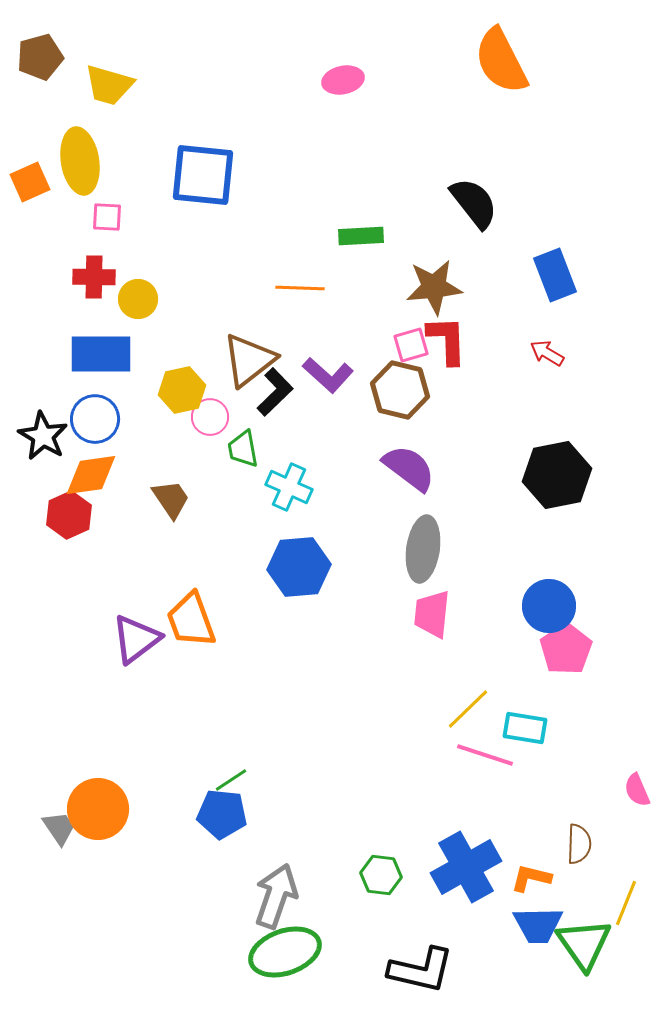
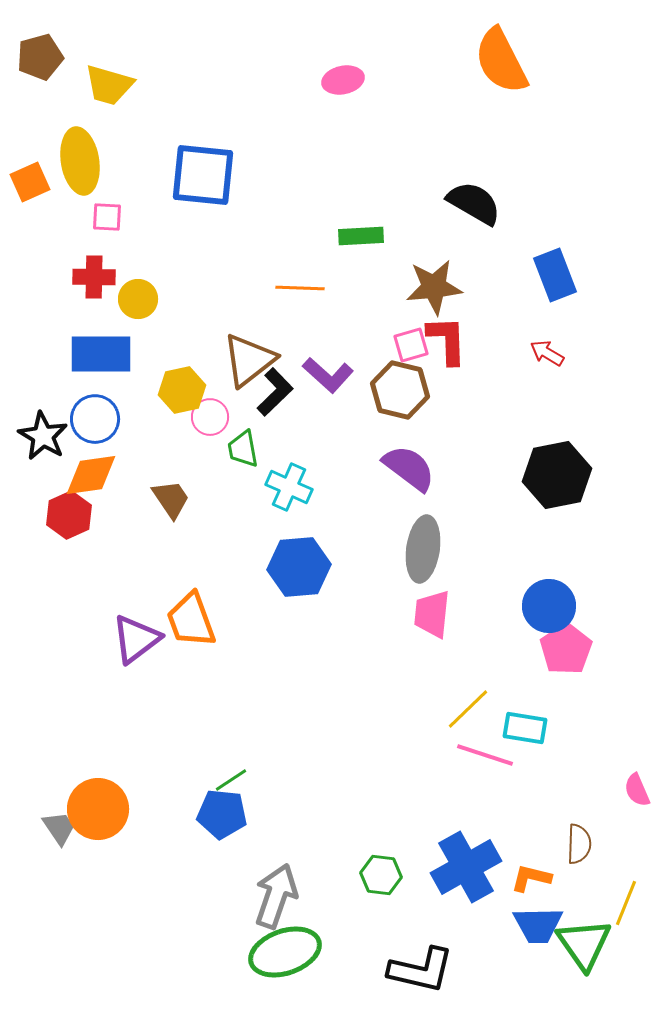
black semicircle at (474, 203): rotated 22 degrees counterclockwise
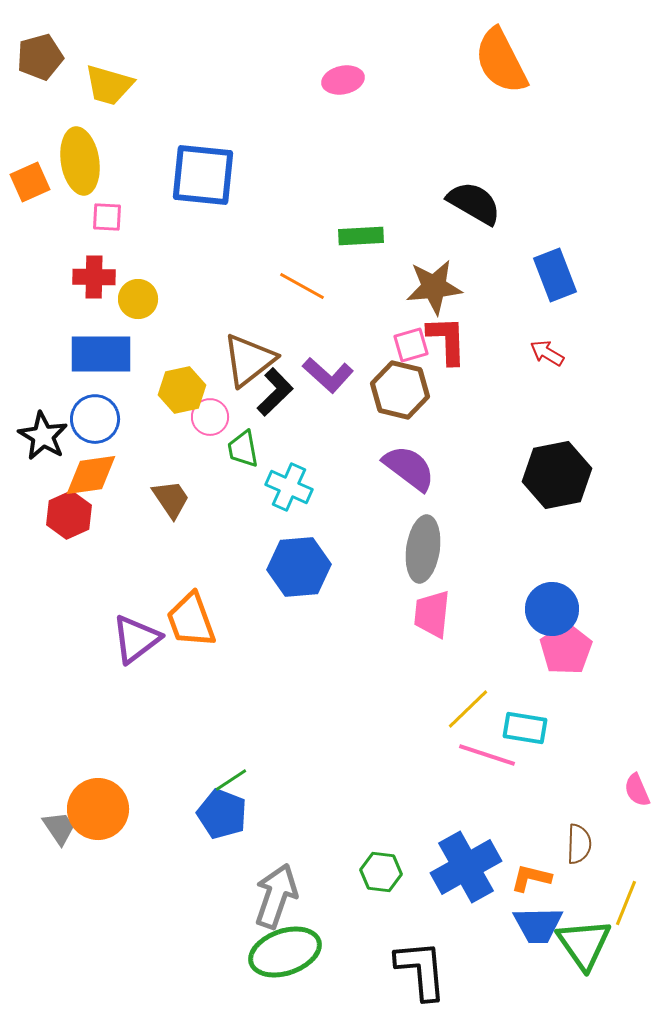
orange line at (300, 288): moved 2 px right, 2 px up; rotated 27 degrees clockwise
blue circle at (549, 606): moved 3 px right, 3 px down
pink line at (485, 755): moved 2 px right
blue pentagon at (222, 814): rotated 15 degrees clockwise
green hexagon at (381, 875): moved 3 px up
black L-shape at (421, 970): rotated 108 degrees counterclockwise
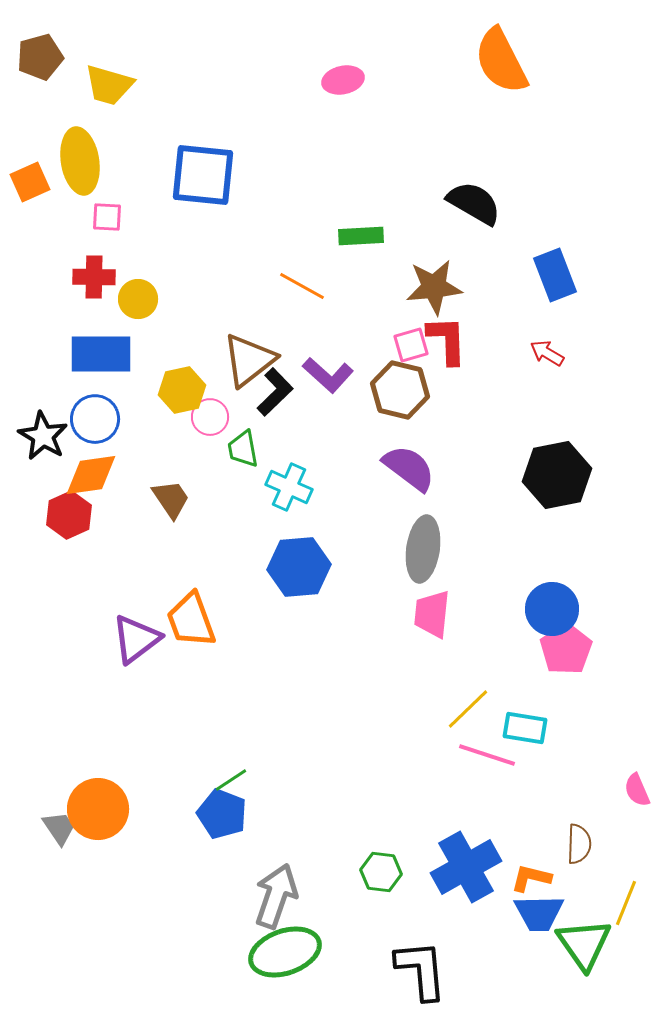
blue trapezoid at (538, 925): moved 1 px right, 12 px up
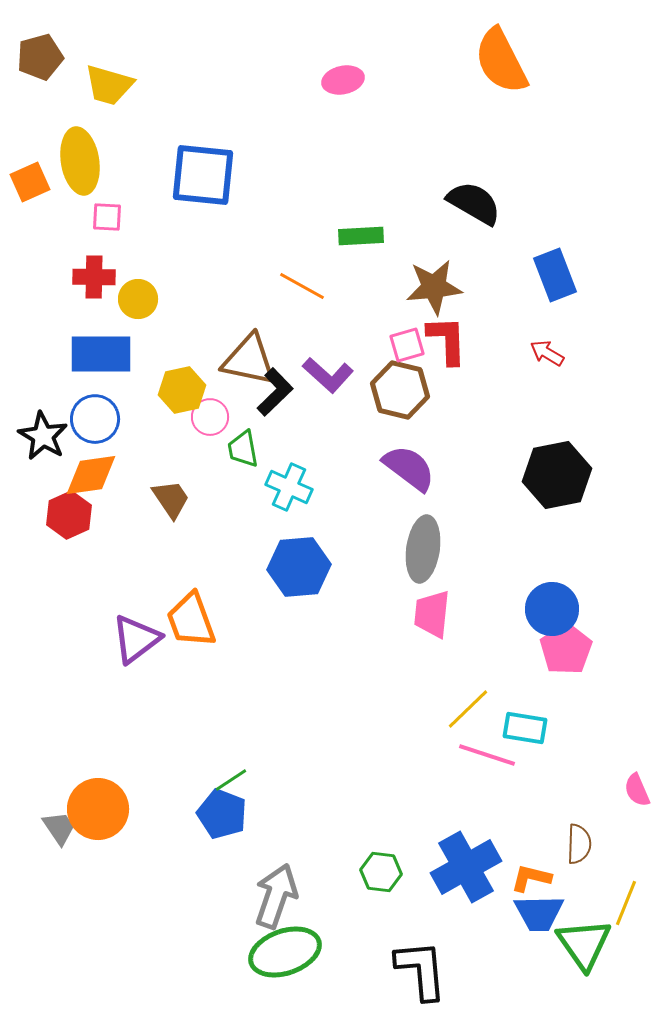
pink square at (411, 345): moved 4 px left
brown triangle at (249, 360): rotated 50 degrees clockwise
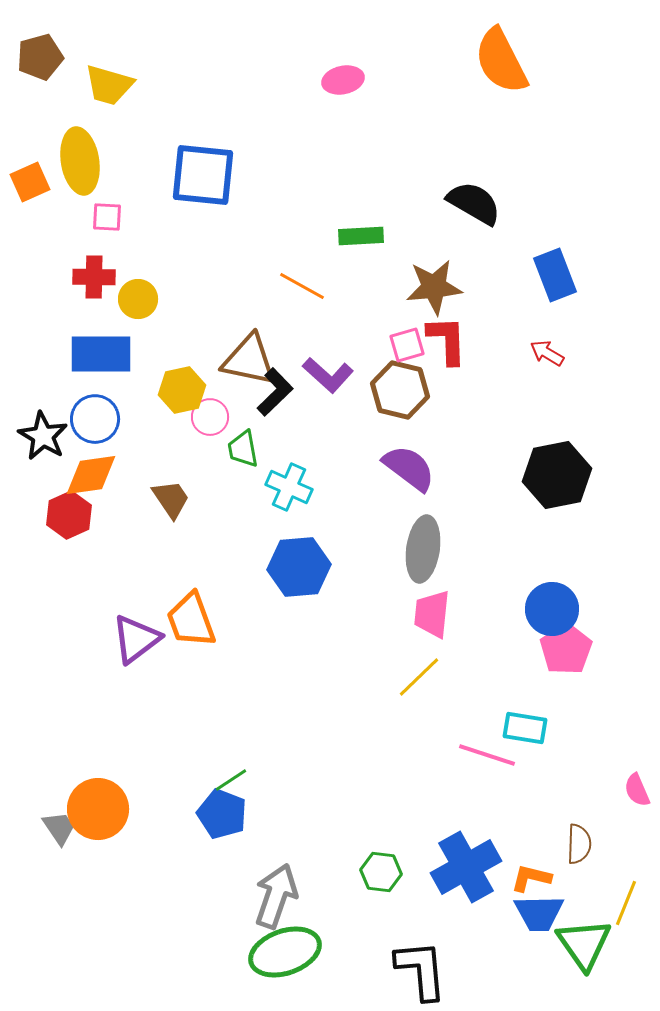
yellow line at (468, 709): moved 49 px left, 32 px up
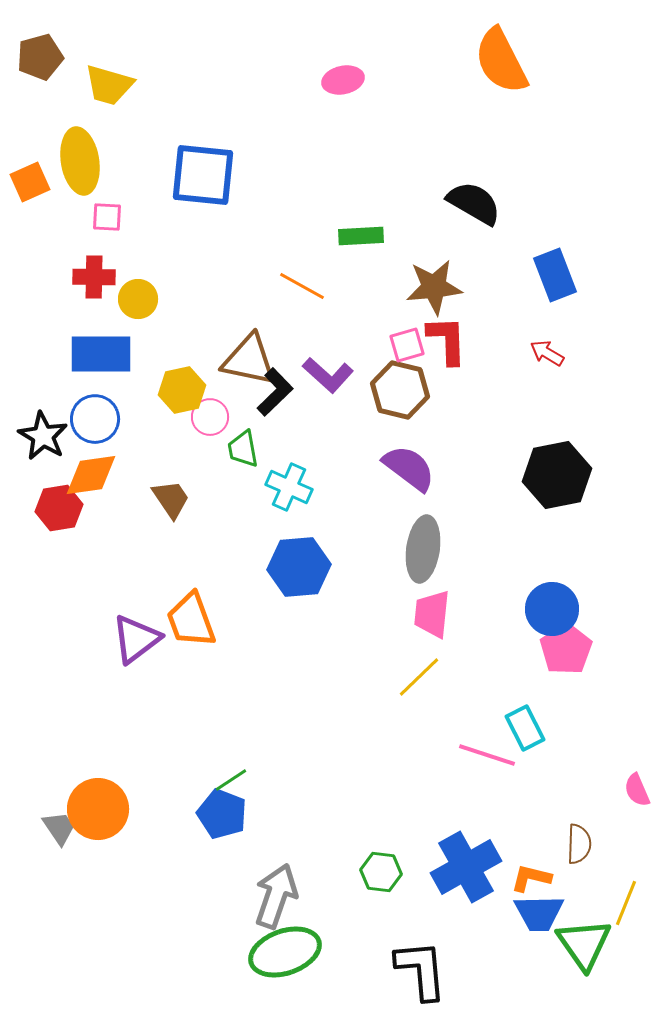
red hexagon at (69, 515): moved 10 px left, 7 px up; rotated 15 degrees clockwise
cyan rectangle at (525, 728): rotated 54 degrees clockwise
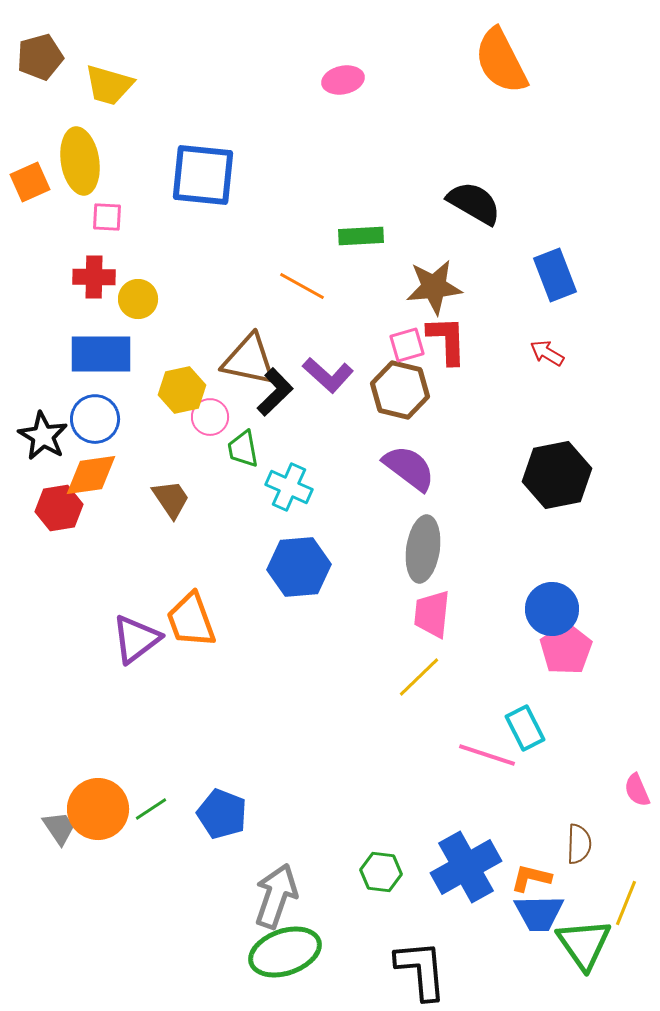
green line at (231, 780): moved 80 px left, 29 px down
